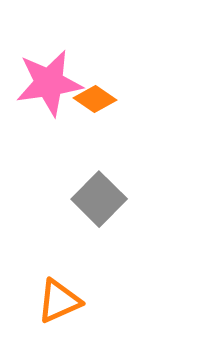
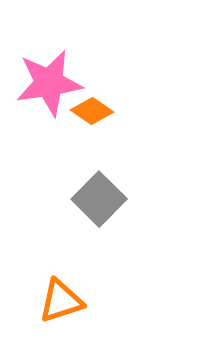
orange diamond: moved 3 px left, 12 px down
orange triangle: moved 2 px right; rotated 6 degrees clockwise
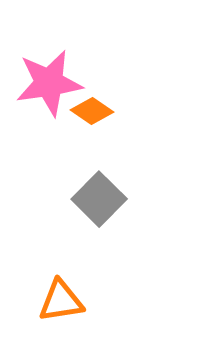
orange triangle: rotated 9 degrees clockwise
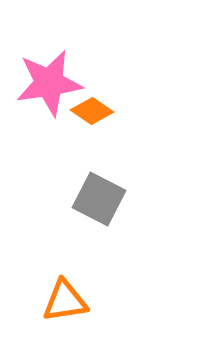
gray square: rotated 18 degrees counterclockwise
orange triangle: moved 4 px right
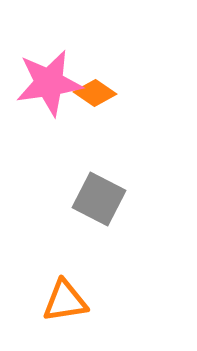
orange diamond: moved 3 px right, 18 px up
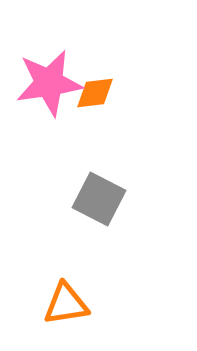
orange diamond: rotated 42 degrees counterclockwise
orange triangle: moved 1 px right, 3 px down
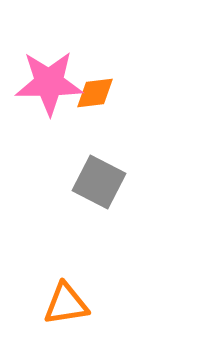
pink star: rotated 8 degrees clockwise
gray square: moved 17 px up
